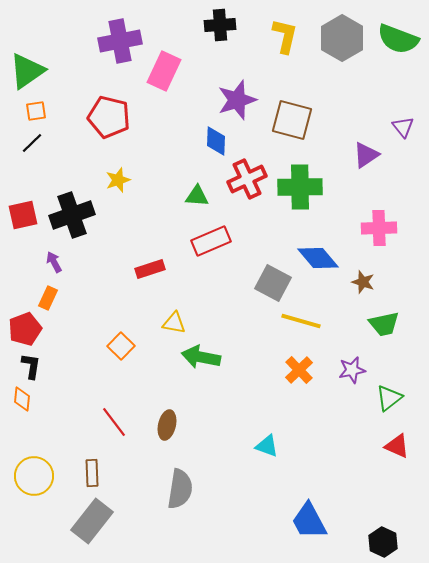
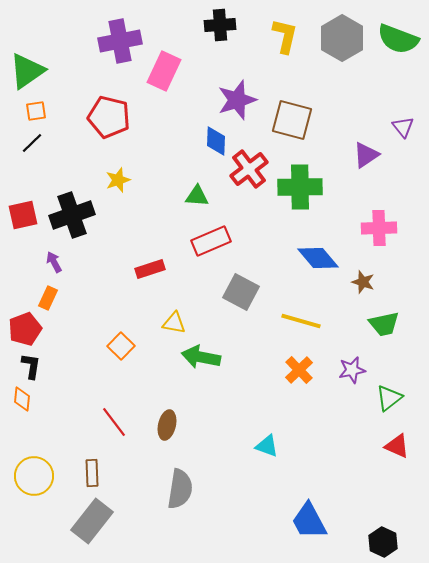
red cross at (247, 179): moved 2 px right, 10 px up; rotated 12 degrees counterclockwise
gray square at (273, 283): moved 32 px left, 9 px down
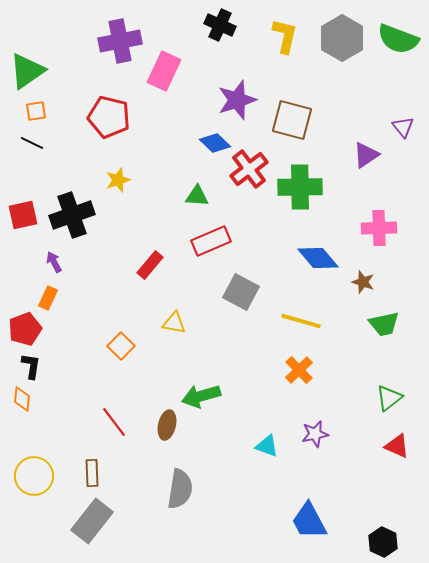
black cross at (220, 25): rotated 28 degrees clockwise
blue diamond at (216, 141): moved 1 px left, 2 px down; rotated 48 degrees counterclockwise
black line at (32, 143): rotated 70 degrees clockwise
red rectangle at (150, 269): moved 4 px up; rotated 32 degrees counterclockwise
green arrow at (201, 357): moved 39 px down; rotated 27 degrees counterclockwise
purple star at (352, 370): moved 37 px left, 64 px down
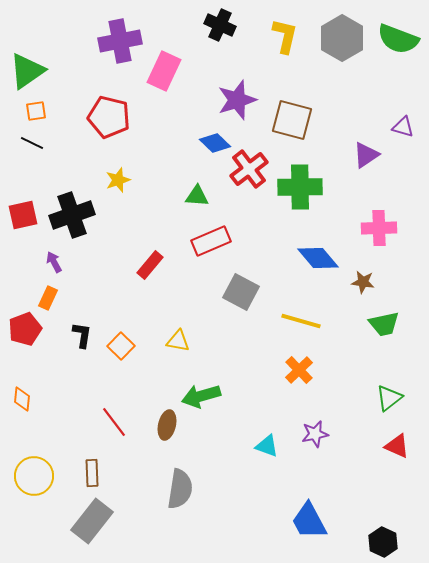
purple triangle at (403, 127): rotated 35 degrees counterclockwise
brown star at (363, 282): rotated 10 degrees counterclockwise
yellow triangle at (174, 323): moved 4 px right, 18 px down
black L-shape at (31, 366): moved 51 px right, 31 px up
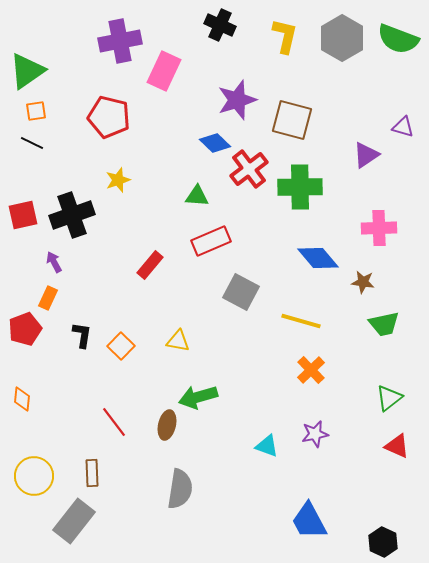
orange cross at (299, 370): moved 12 px right
green arrow at (201, 396): moved 3 px left, 1 px down
gray rectangle at (92, 521): moved 18 px left
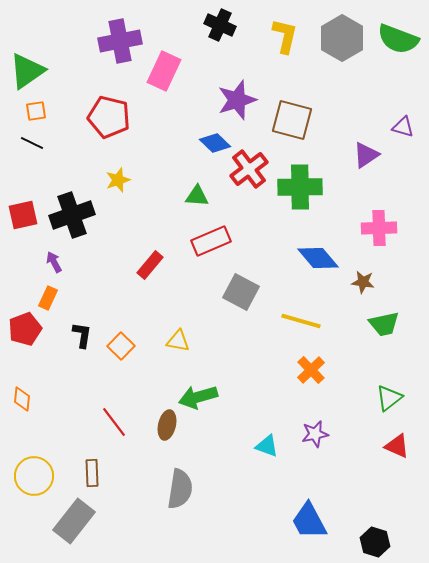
black hexagon at (383, 542): moved 8 px left; rotated 8 degrees counterclockwise
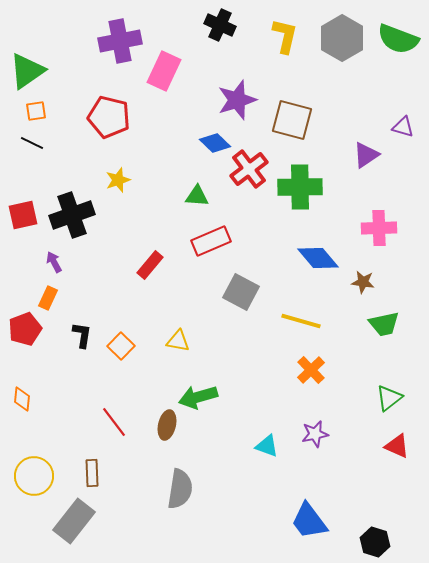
blue trapezoid at (309, 521): rotated 9 degrees counterclockwise
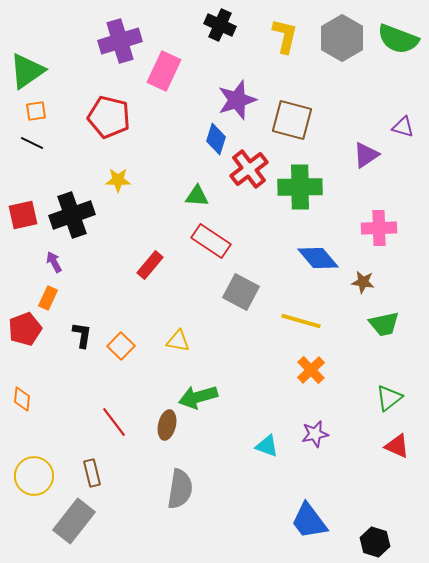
purple cross at (120, 41): rotated 6 degrees counterclockwise
blue diamond at (215, 143): moved 1 px right, 4 px up; rotated 64 degrees clockwise
yellow star at (118, 180): rotated 20 degrees clockwise
red rectangle at (211, 241): rotated 57 degrees clockwise
brown rectangle at (92, 473): rotated 12 degrees counterclockwise
